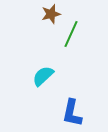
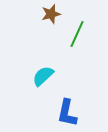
green line: moved 6 px right
blue L-shape: moved 5 px left
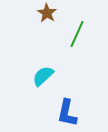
brown star: moved 4 px left, 1 px up; rotated 24 degrees counterclockwise
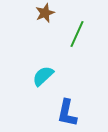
brown star: moved 2 px left; rotated 18 degrees clockwise
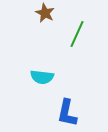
brown star: rotated 24 degrees counterclockwise
cyan semicircle: moved 1 px left, 1 px down; rotated 130 degrees counterclockwise
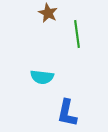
brown star: moved 3 px right
green line: rotated 32 degrees counterclockwise
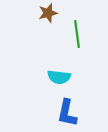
brown star: rotated 30 degrees clockwise
cyan semicircle: moved 17 px right
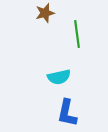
brown star: moved 3 px left
cyan semicircle: rotated 20 degrees counterclockwise
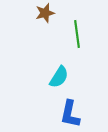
cyan semicircle: rotated 45 degrees counterclockwise
blue L-shape: moved 3 px right, 1 px down
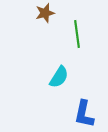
blue L-shape: moved 14 px right
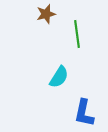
brown star: moved 1 px right, 1 px down
blue L-shape: moved 1 px up
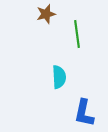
cyan semicircle: rotated 35 degrees counterclockwise
